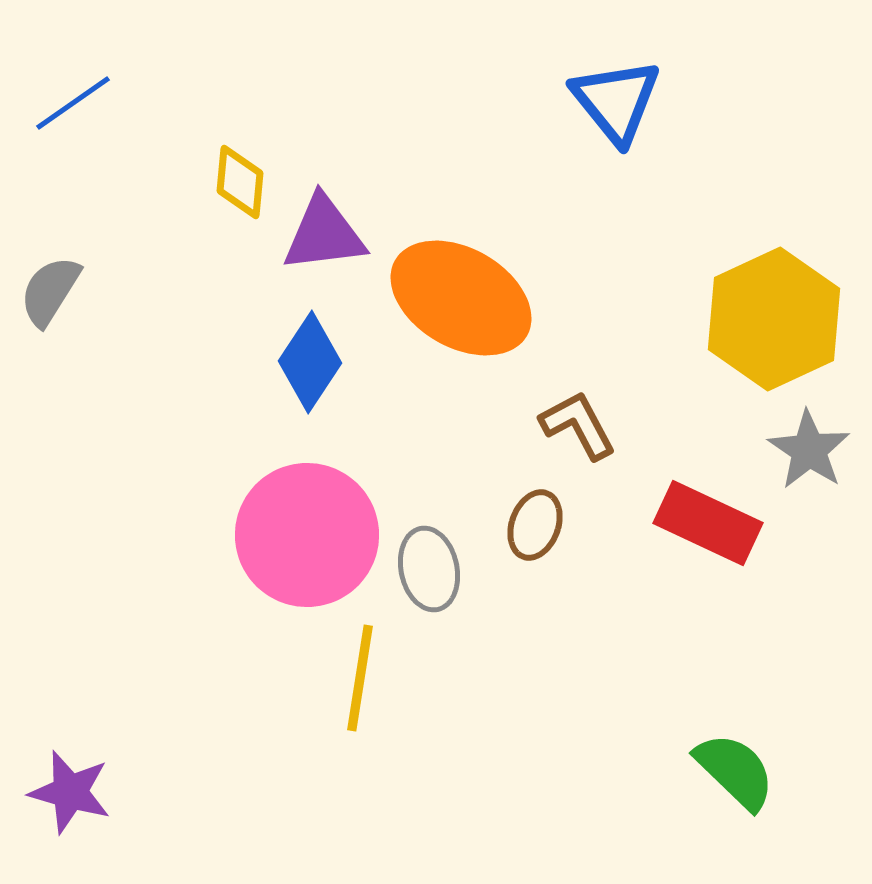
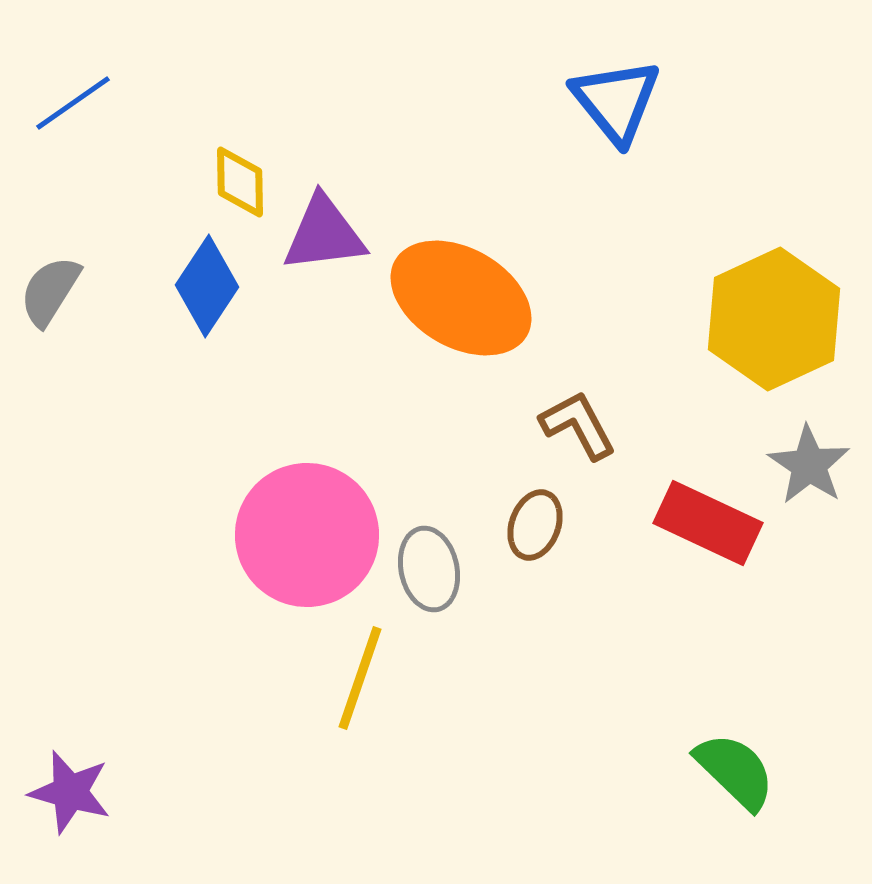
yellow diamond: rotated 6 degrees counterclockwise
blue diamond: moved 103 px left, 76 px up
gray star: moved 15 px down
yellow line: rotated 10 degrees clockwise
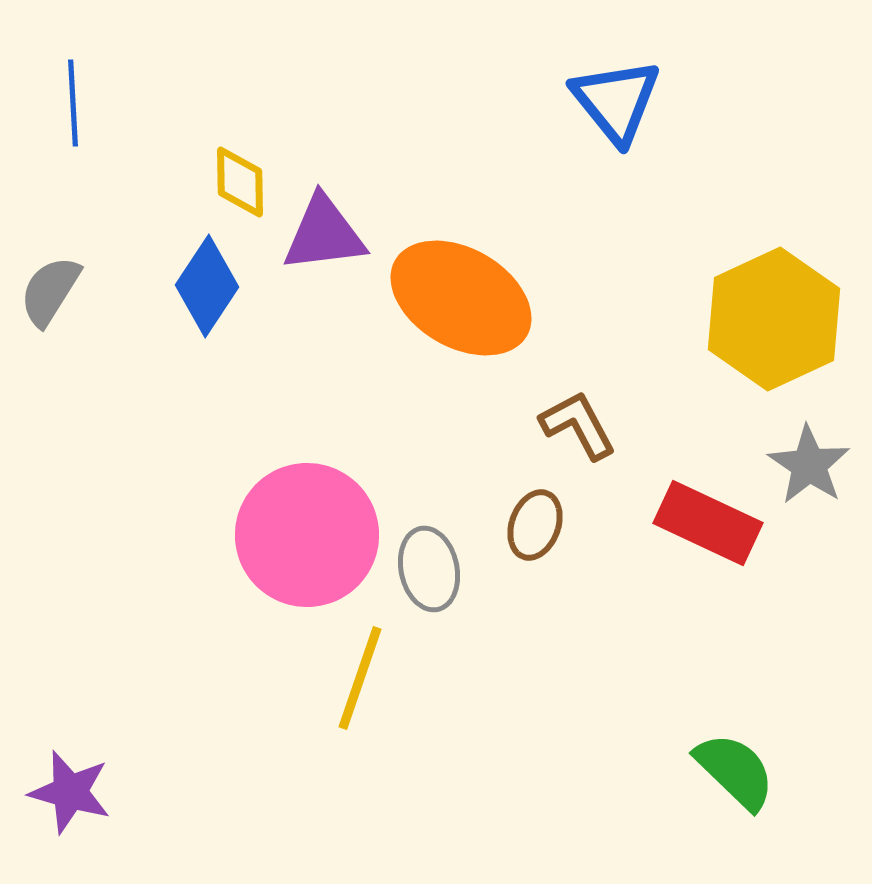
blue line: rotated 58 degrees counterclockwise
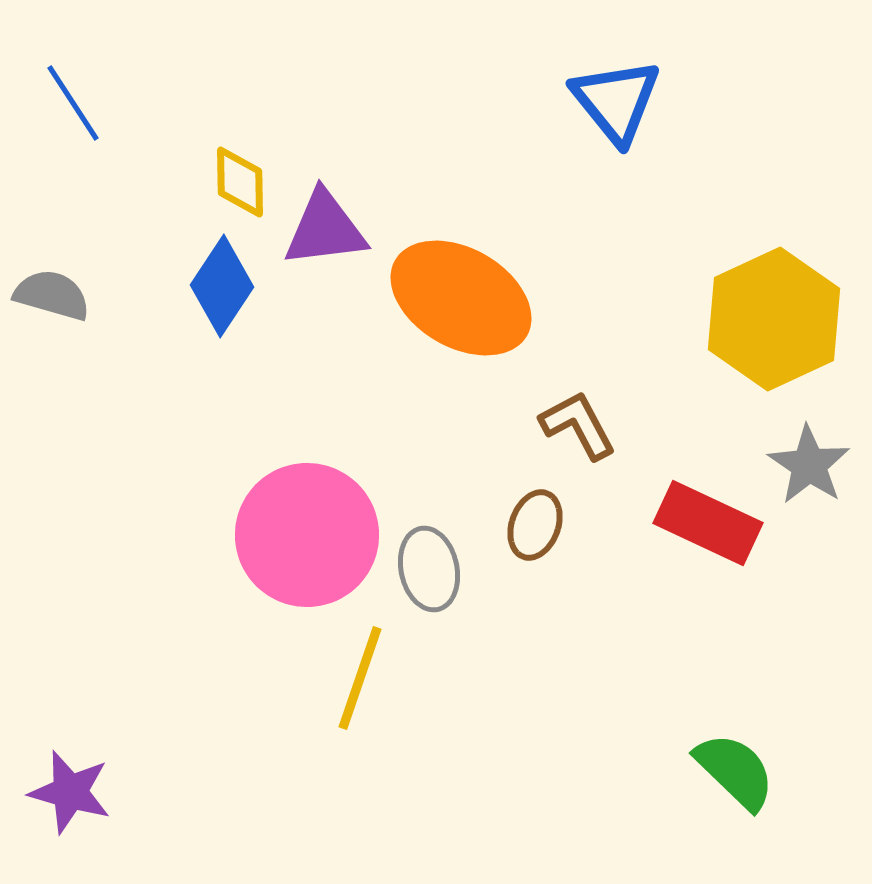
blue line: rotated 30 degrees counterclockwise
purple triangle: moved 1 px right, 5 px up
blue diamond: moved 15 px right
gray semicircle: moved 2 px right, 4 px down; rotated 74 degrees clockwise
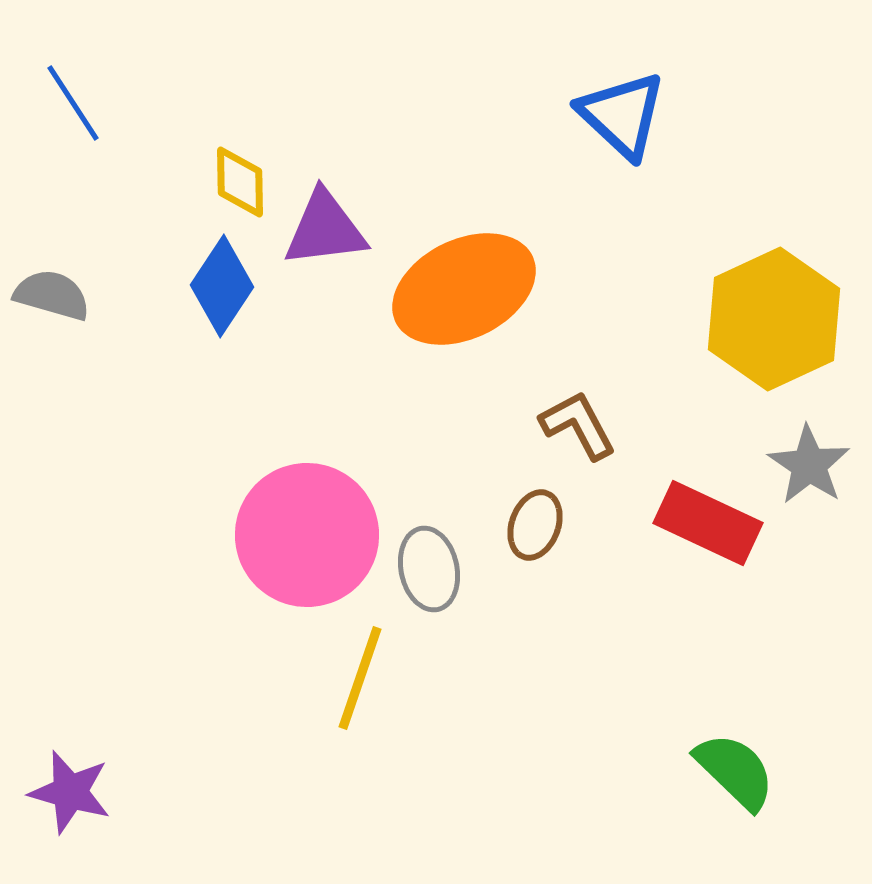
blue triangle: moved 6 px right, 14 px down; rotated 8 degrees counterclockwise
orange ellipse: moved 3 px right, 9 px up; rotated 56 degrees counterclockwise
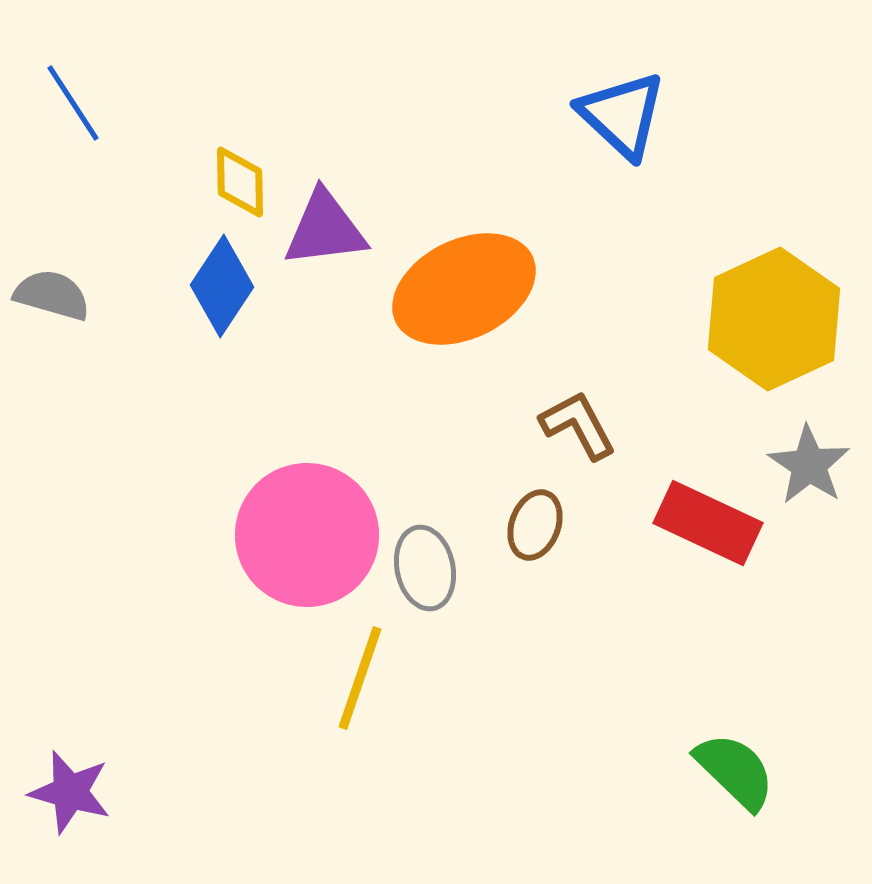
gray ellipse: moved 4 px left, 1 px up
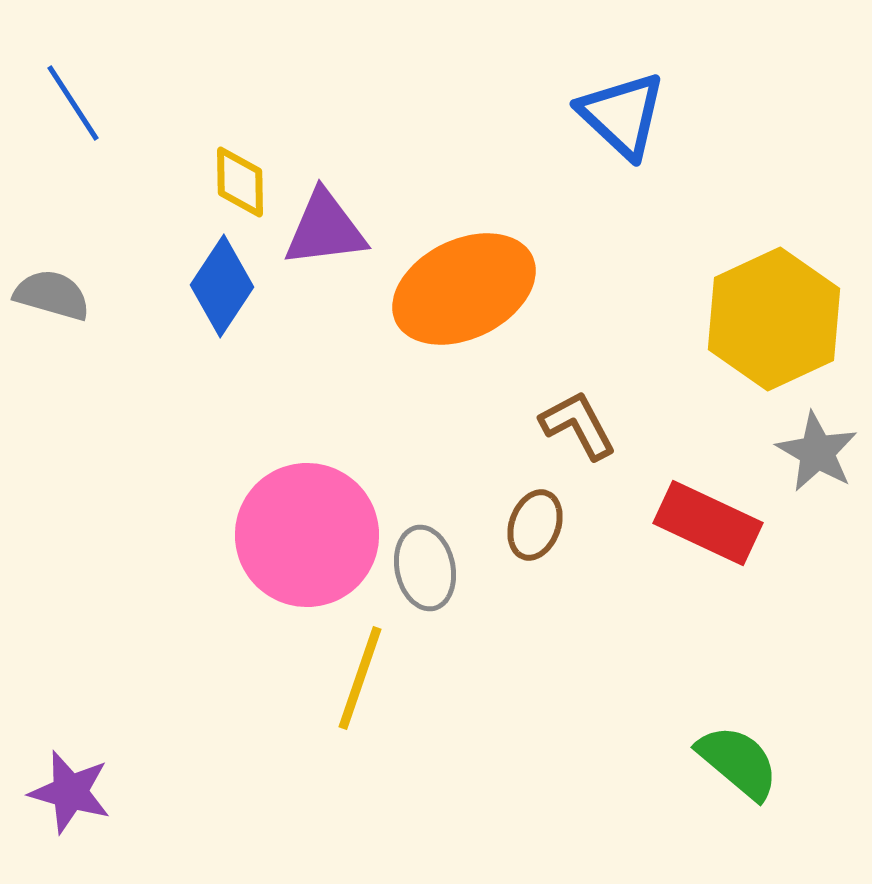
gray star: moved 8 px right, 13 px up; rotated 4 degrees counterclockwise
green semicircle: moved 3 px right, 9 px up; rotated 4 degrees counterclockwise
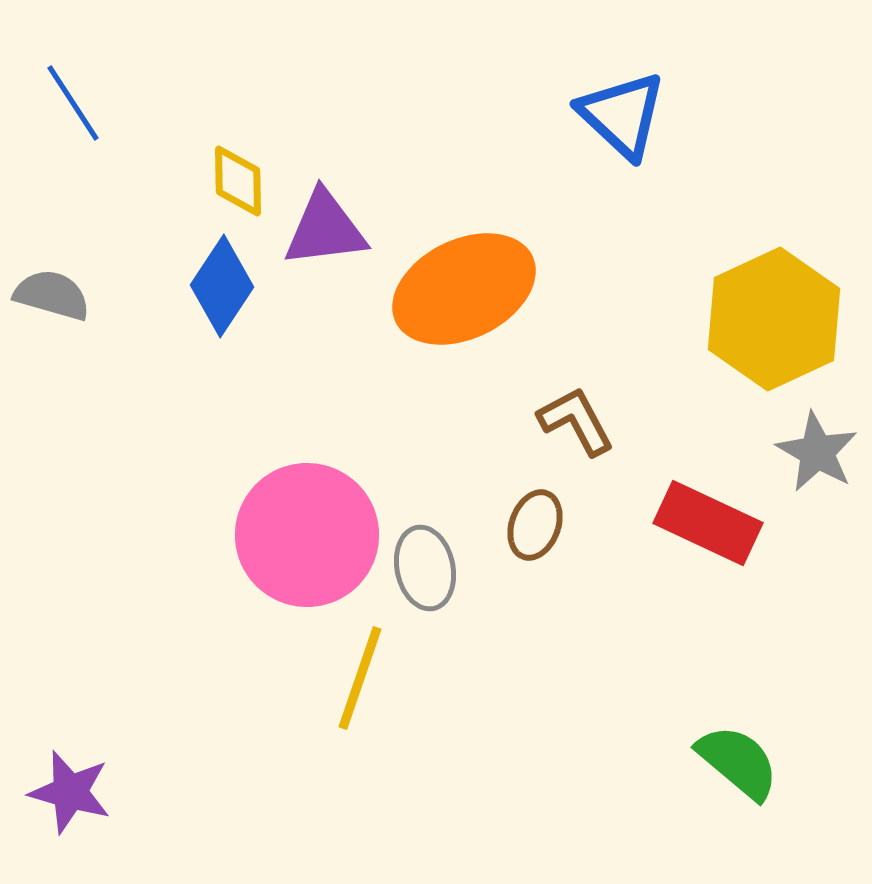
yellow diamond: moved 2 px left, 1 px up
brown L-shape: moved 2 px left, 4 px up
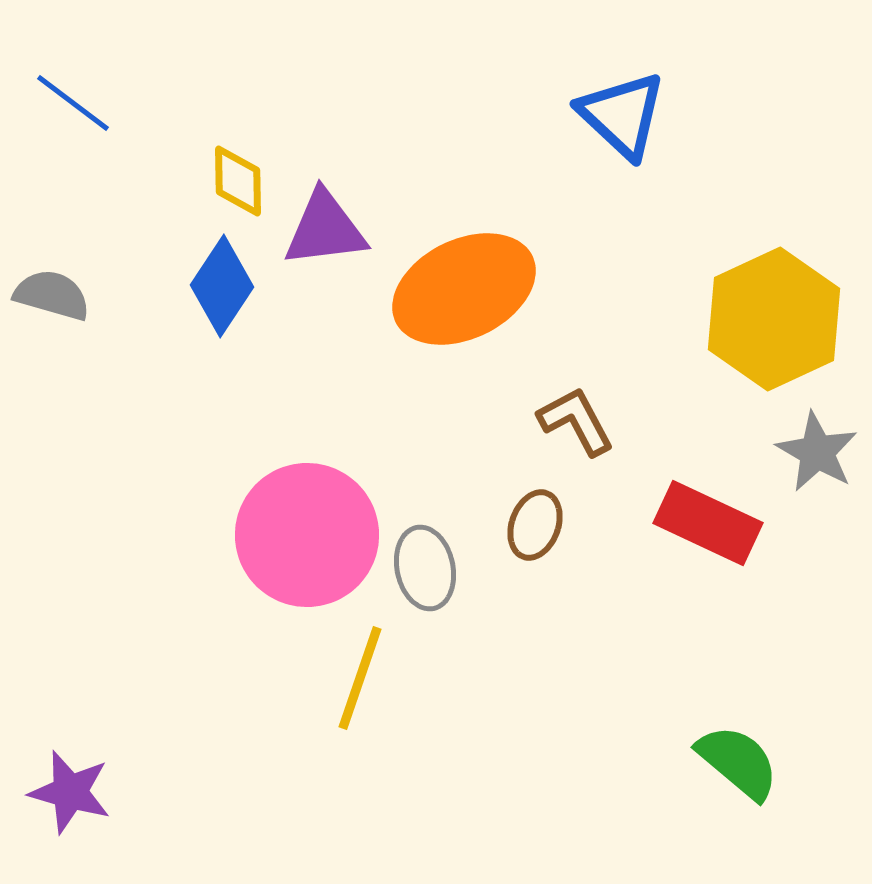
blue line: rotated 20 degrees counterclockwise
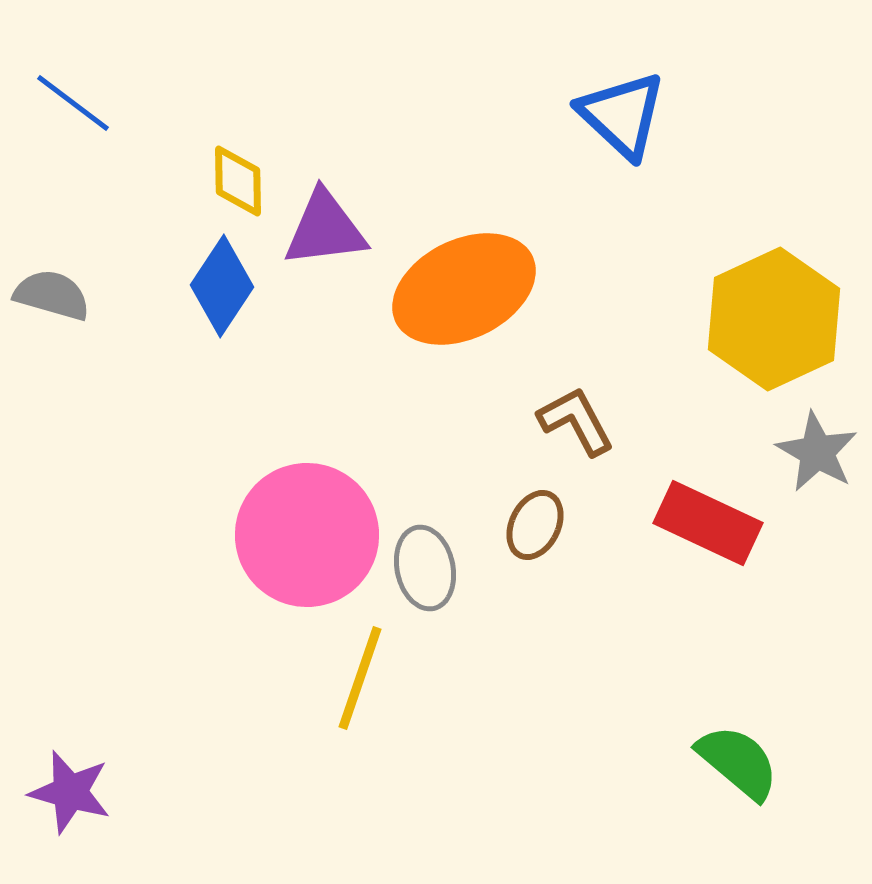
brown ellipse: rotated 6 degrees clockwise
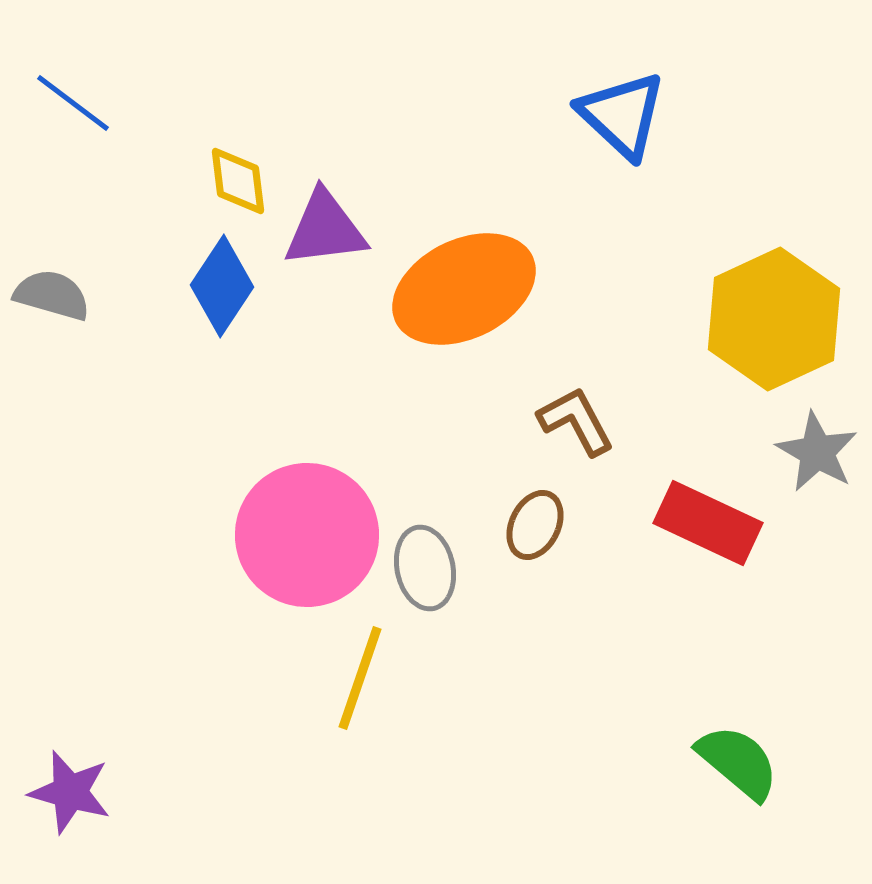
yellow diamond: rotated 6 degrees counterclockwise
